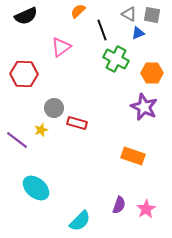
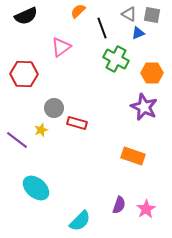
black line: moved 2 px up
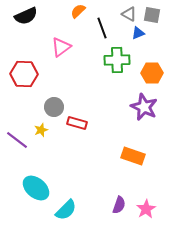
green cross: moved 1 px right, 1 px down; rotated 30 degrees counterclockwise
gray circle: moved 1 px up
cyan semicircle: moved 14 px left, 11 px up
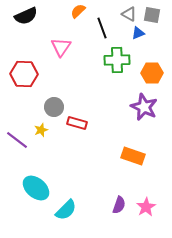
pink triangle: rotated 20 degrees counterclockwise
pink star: moved 2 px up
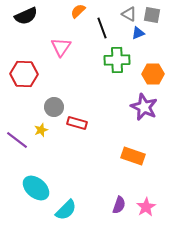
orange hexagon: moved 1 px right, 1 px down
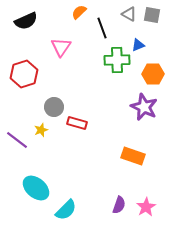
orange semicircle: moved 1 px right, 1 px down
black semicircle: moved 5 px down
blue triangle: moved 12 px down
red hexagon: rotated 20 degrees counterclockwise
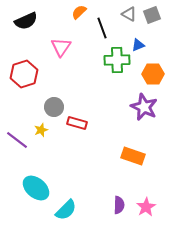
gray square: rotated 30 degrees counterclockwise
purple semicircle: rotated 18 degrees counterclockwise
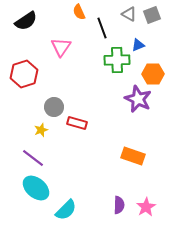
orange semicircle: rotated 70 degrees counterclockwise
black semicircle: rotated 10 degrees counterclockwise
purple star: moved 6 px left, 8 px up
purple line: moved 16 px right, 18 px down
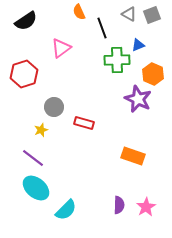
pink triangle: moved 1 px down; rotated 20 degrees clockwise
orange hexagon: rotated 25 degrees clockwise
red rectangle: moved 7 px right
